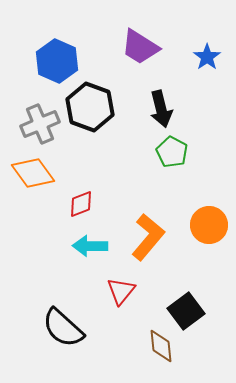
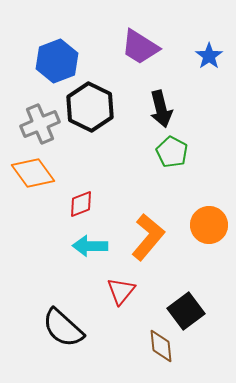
blue star: moved 2 px right, 1 px up
blue hexagon: rotated 15 degrees clockwise
black hexagon: rotated 6 degrees clockwise
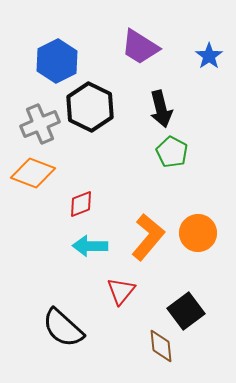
blue hexagon: rotated 6 degrees counterclockwise
orange diamond: rotated 33 degrees counterclockwise
orange circle: moved 11 px left, 8 px down
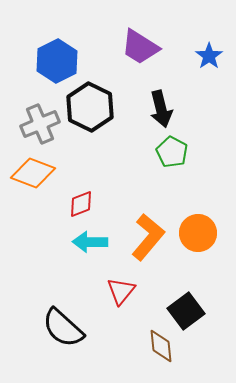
cyan arrow: moved 4 px up
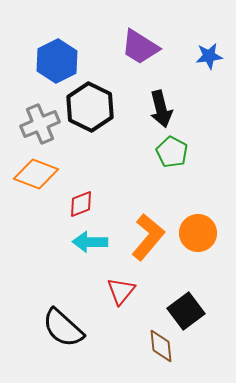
blue star: rotated 28 degrees clockwise
orange diamond: moved 3 px right, 1 px down
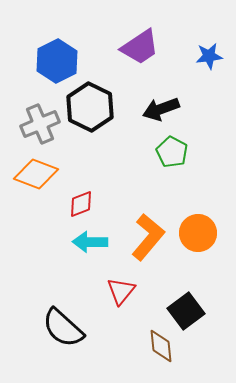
purple trapezoid: rotated 66 degrees counterclockwise
black arrow: rotated 84 degrees clockwise
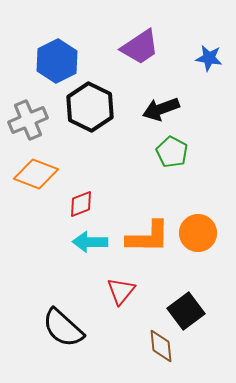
blue star: moved 2 px down; rotated 16 degrees clockwise
gray cross: moved 12 px left, 4 px up
orange L-shape: rotated 51 degrees clockwise
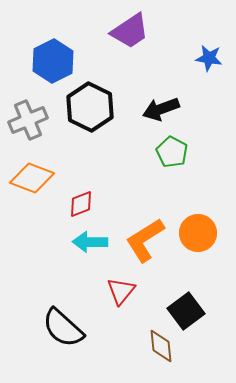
purple trapezoid: moved 10 px left, 16 px up
blue hexagon: moved 4 px left
orange diamond: moved 4 px left, 4 px down
orange L-shape: moved 3 px left, 3 px down; rotated 147 degrees clockwise
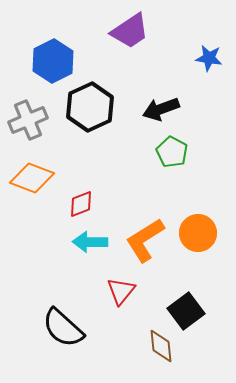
black hexagon: rotated 9 degrees clockwise
